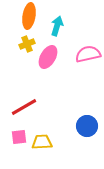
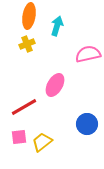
pink ellipse: moved 7 px right, 28 px down
blue circle: moved 2 px up
yellow trapezoid: rotated 35 degrees counterclockwise
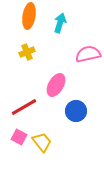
cyan arrow: moved 3 px right, 3 px up
yellow cross: moved 8 px down
pink ellipse: moved 1 px right
blue circle: moved 11 px left, 13 px up
pink square: rotated 35 degrees clockwise
yellow trapezoid: rotated 90 degrees clockwise
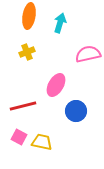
red line: moved 1 px left, 1 px up; rotated 16 degrees clockwise
yellow trapezoid: rotated 40 degrees counterclockwise
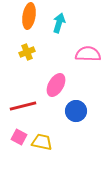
cyan arrow: moved 1 px left
pink semicircle: rotated 15 degrees clockwise
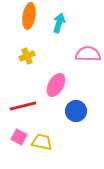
yellow cross: moved 4 px down
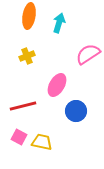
pink semicircle: rotated 35 degrees counterclockwise
pink ellipse: moved 1 px right
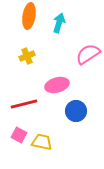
pink ellipse: rotated 45 degrees clockwise
red line: moved 1 px right, 2 px up
pink square: moved 2 px up
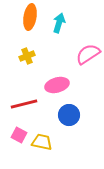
orange ellipse: moved 1 px right, 1 px down
blue circle: moved 7 px left, 4 px down
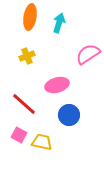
red line: rotated 56 degrees clockwise
